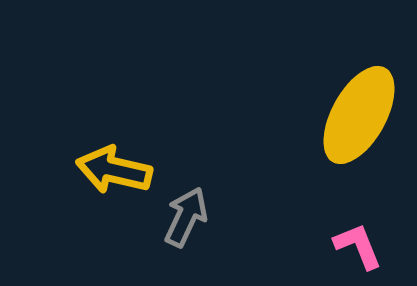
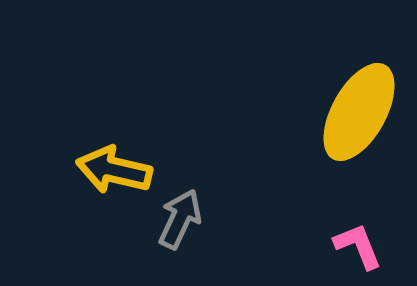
yellow ellipse: moved 3 px up
gray arrow: moved 6 px left, 2 px down
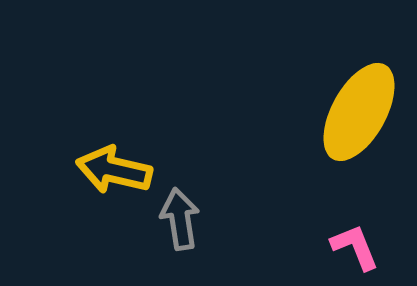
gray arrow: rotated 34 degrees counterclockwise
pink L-shape: moved 3 px left, 1 px down
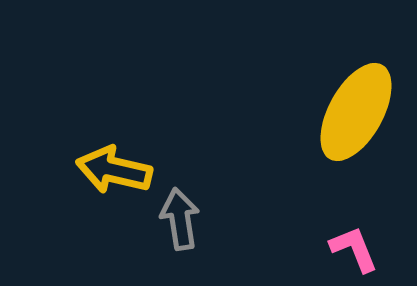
yellow ellipse: moved 3 px left
pink L-shape: moved 1 px left, 2 px down
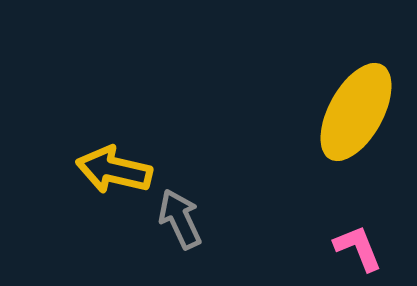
gray arrow: rotated 16 degrees counterclockwise
pink L-shape: moved 4 px right, 1 px up
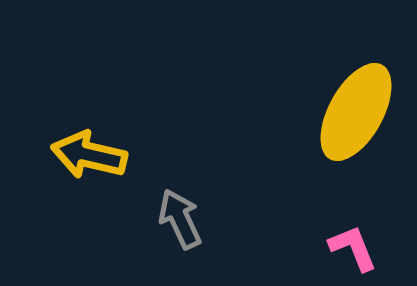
yellow arrow: moved 25 px left, 15 px up
pink L-shape: moved 5 px left
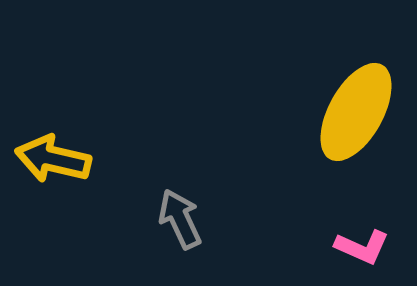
yellow arrow: moved 36 px left, 4 px down
pink L-shape: moved 9 px right, 1 px up; rotated 136 degrees clockwise
